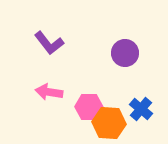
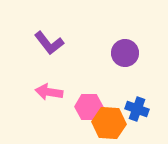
blue cross: moved 4 px left; rotated 20 degrees counterclockwise
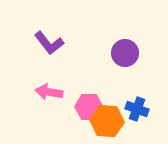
orange hexagon: moved 2 px left, 2 px up
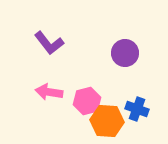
pink hexagon: moved 2 px left, 6 px up; rotated 16 degrees counterclockwise
